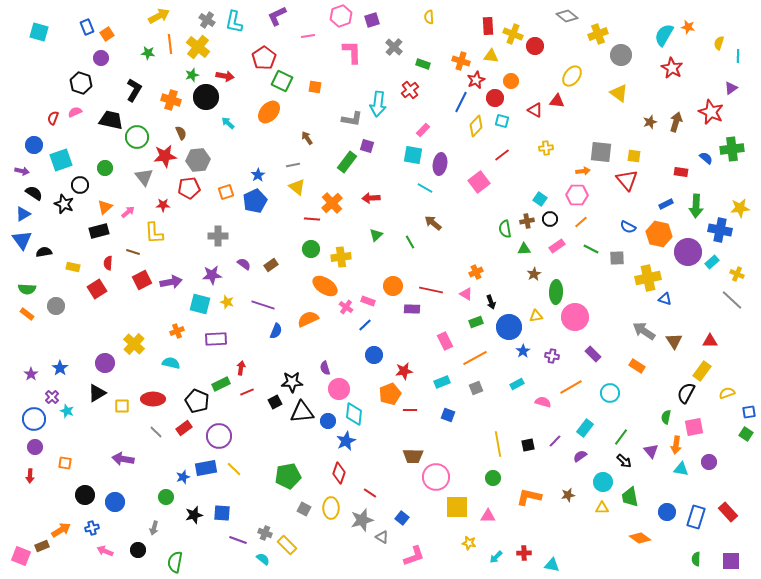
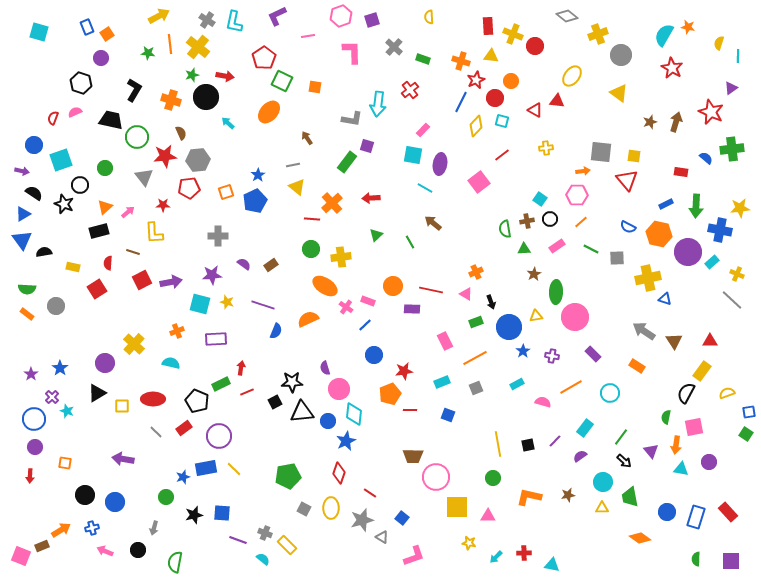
green rectangle at (423, 64): moved 5 px up
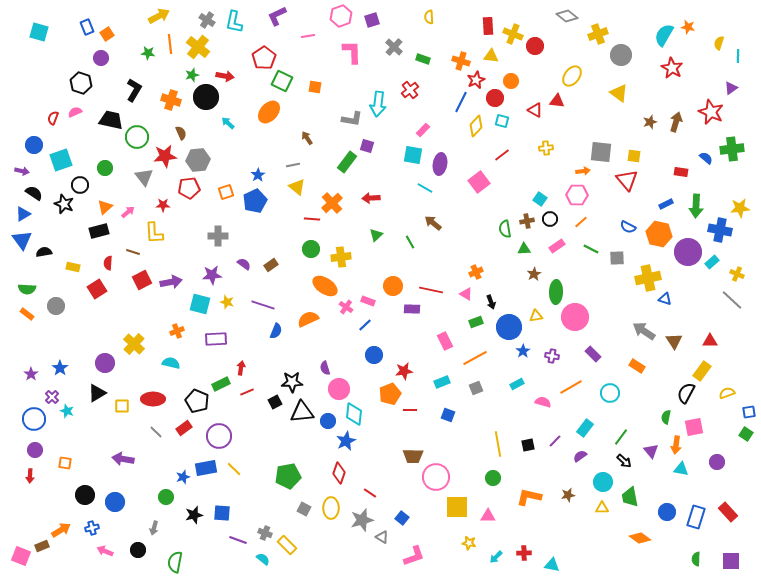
purple circle at (35, 447): moved 3 px down
purple circle at (709, 462): moved 8 px right
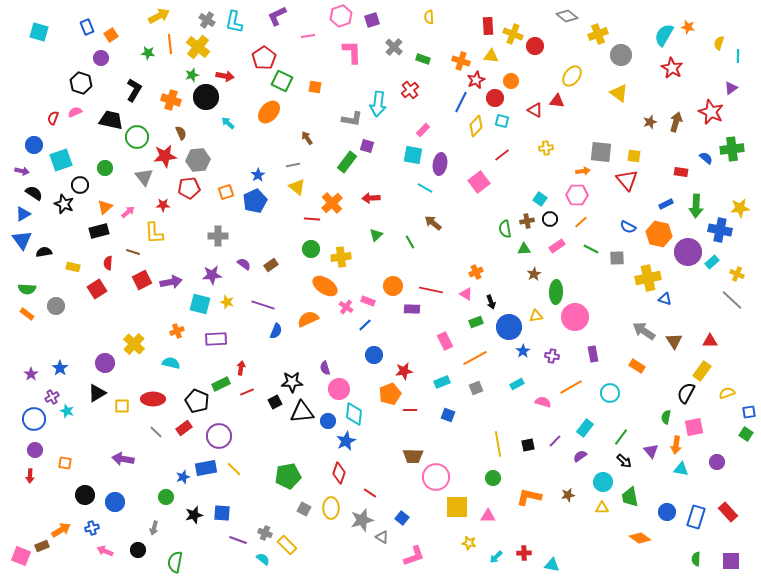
orange square at (107, 34): moved 4 px right, 1 px down
purple rectangle at (593, 354): rotated 35 degrees clockwise
purple cross at (52, 397): rotated 16 degrees clockwise
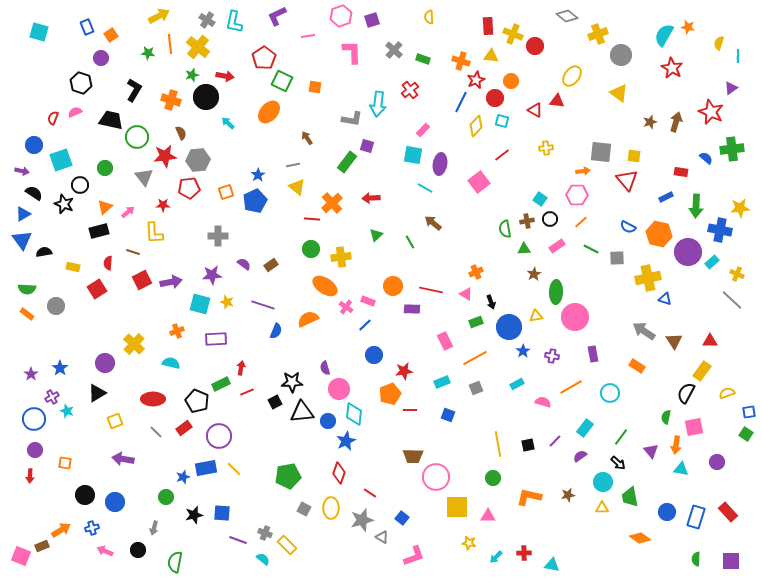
gray cross at (394, 47): moved 3 px down
blue rectangle at (666, 204): moved 7 px up
yellow square at (122, 406): moved 7 px left, 15 px down; rotated 21 degrees counterclockwise
black arrow at (624, 461): moved 6 px left, 2 px down
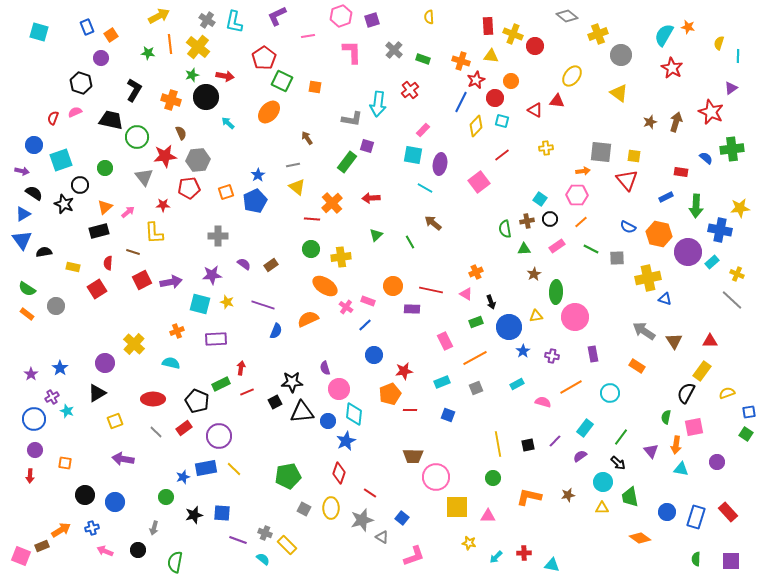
green semicircle at (27, 289): rotated 30 degrees clockwise
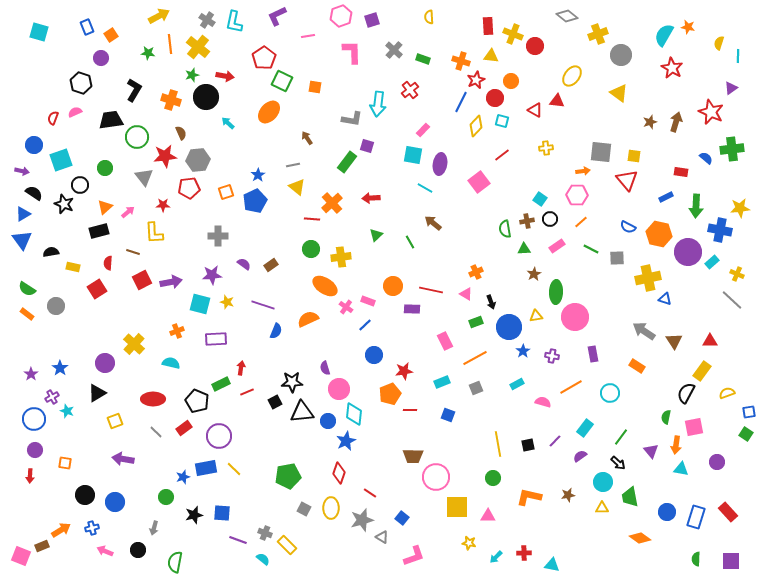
black trapezoid at (111, 120): rotated 20 degrees counterclockwise
black semicircle at (44, 252): moved 7 px right
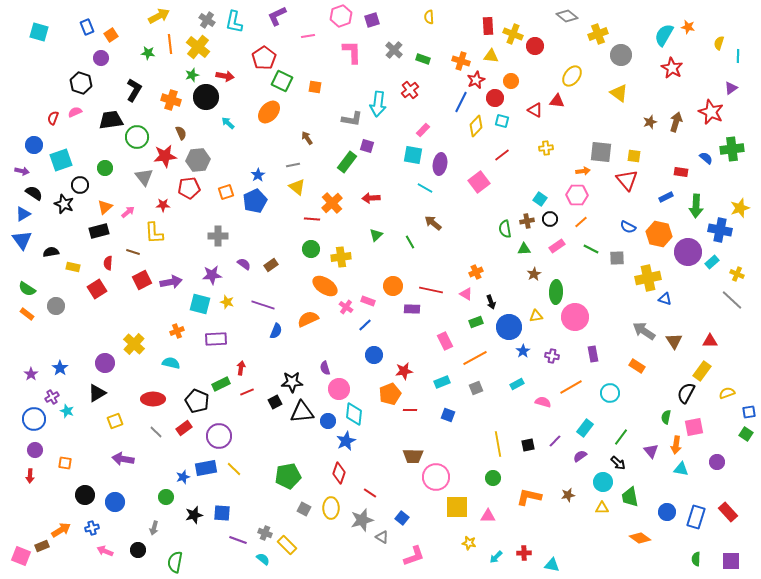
yellow star at (740, 208): rotated 12 degrees counterclockwise
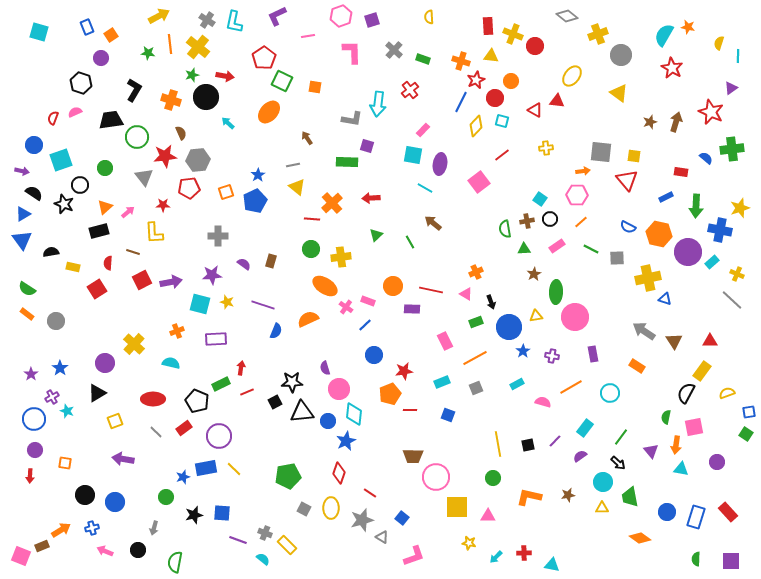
green rectangle at (347, 162): rotated 55 degrees clockwise
brown rectangle at (271, 265): moved 4 px up; rotated 40 degrees counterclockwise
gray circle at (56, 306): moved 15 px down
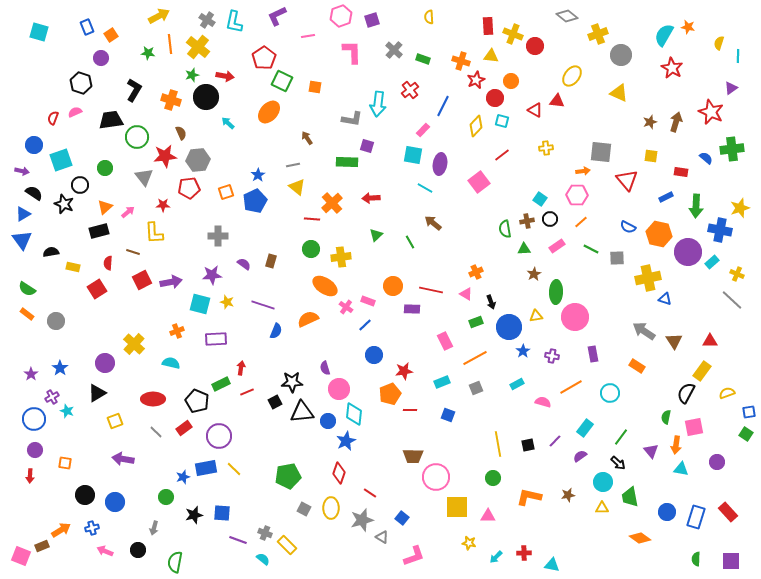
yellow triangle at (619, 93): rotated 12 degrees counterclockwise
blue line at (461, 102): moved 18 px left, 4 px down
yellow square at (634, 156): moved 17 px right
